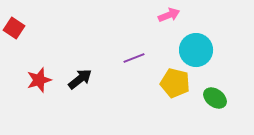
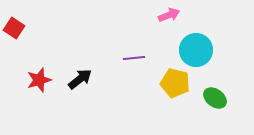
purple line: rotated 15 degrees clockwise
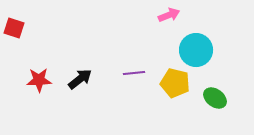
red square: rotated 15 degrees counterclockwise
purple line: moved 15 px down
red star: rotated 15 degrees clockwise
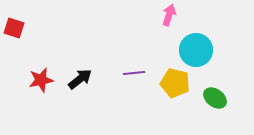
pink arrow: rotated 50 degrees counterclockwise
red star: moved 2 px right; rotated 10 degrees counterclockwise
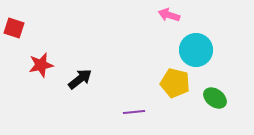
pink arrow: rotated 90 degrees counterclockwise
purple line: moved 39 px down
red star: moved 15 px up
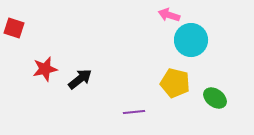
cyan circle: moved 5 px left, 10 px up
red star: moved 4 px right, 4 px down
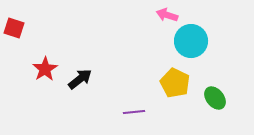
pink arrow: moved 2 px left
cyan circle: moved 1 px down
red star: rotated 20 degrees counterclockwise
yellow pentagon: rotated 12 degrees clockwise
green ellipse: rotated 15 degrees clockwise
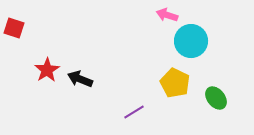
red star: moved 2 px right, 1 px down
black arrow: rotated 120 degrees counterclockwise
green ellipse: moved 1 px right
purple line: rotated 25 degrees counterclockwise
